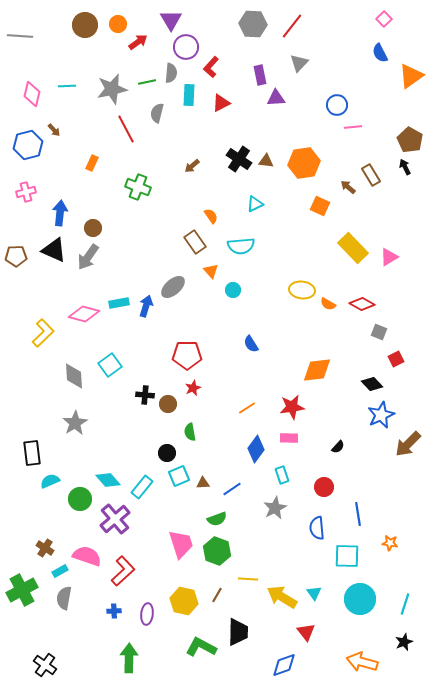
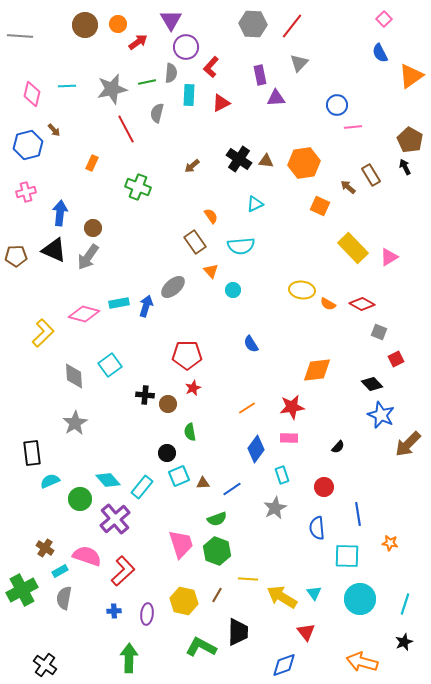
blue star at (381, 415): rotated 24 degrees counterclockwise
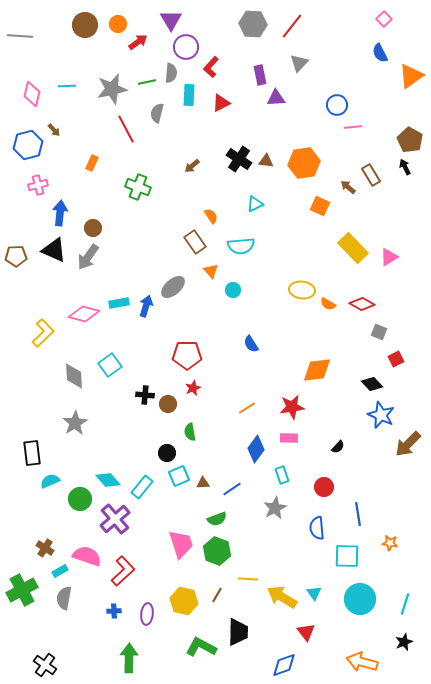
pink cross at (26, 192): moved 12 px right, 7 px up
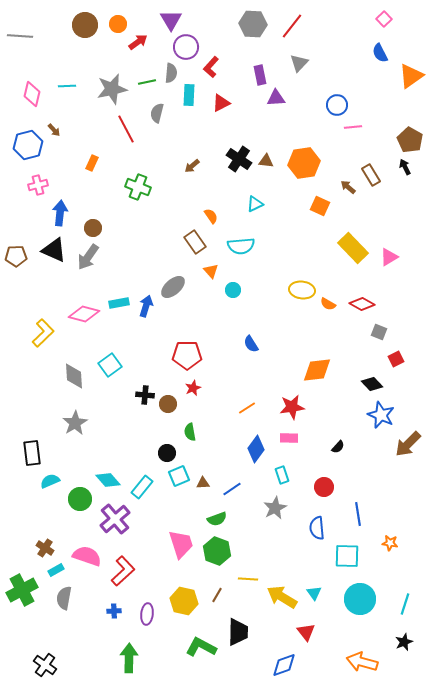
cyan rectangle at (60, 571): moved 4 px left, 1 px up
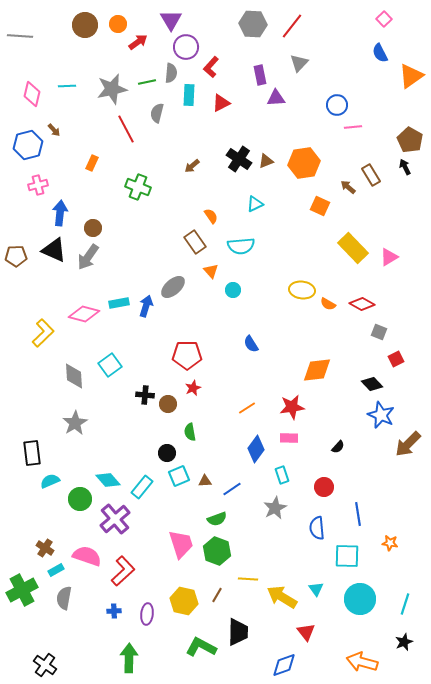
brown triangle at (266, 161): rotated 28 degrees counterclockwise
brown triangle at (203, 483): moved 2 px right, 2 px up
cyan triangle at (314, 593): moved 2 px right, 4 px up
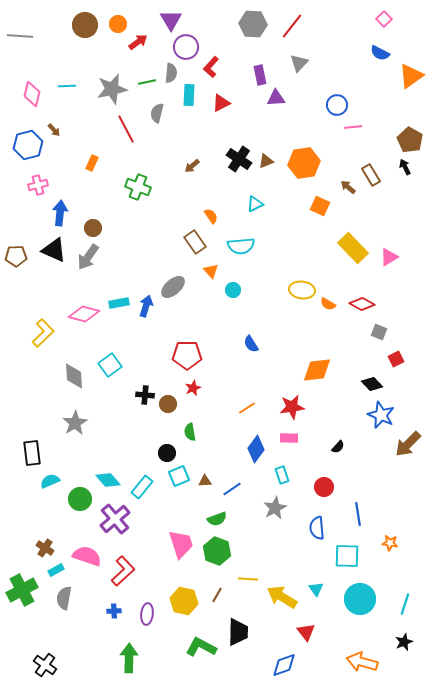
blue semicircle at (380, 53): rotated 36 degrees counterclockwise
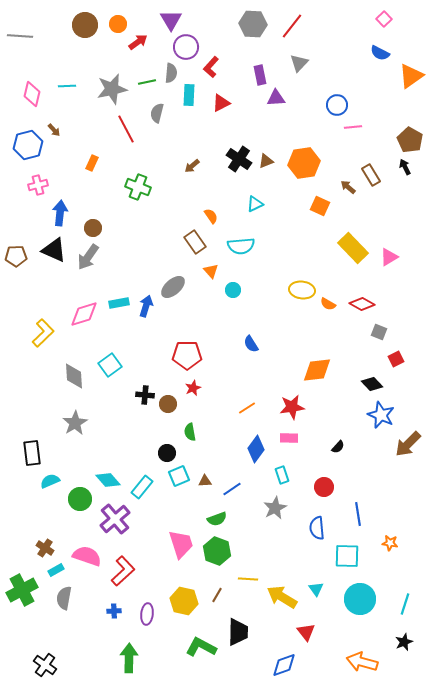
pink diamond at (84, 314): rotated 32 degrees counterclockwise
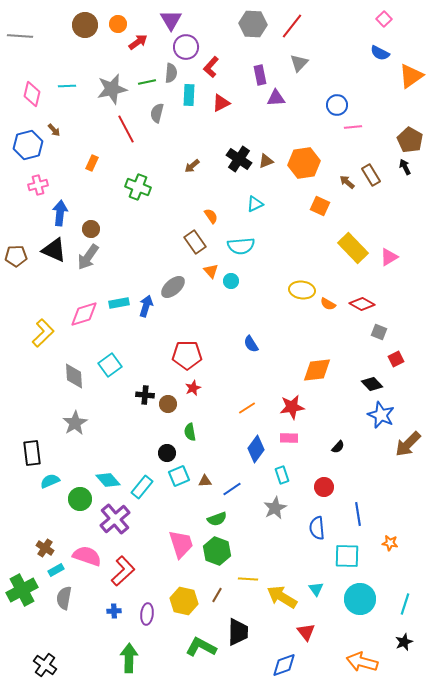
brown arrow at (348, 187): moved 1 px left, 5 px up
brown circle at (93, 228): moved 2 px left, 1 px down
cyan circle at (233, 290): moved 2 px left, 9 px up
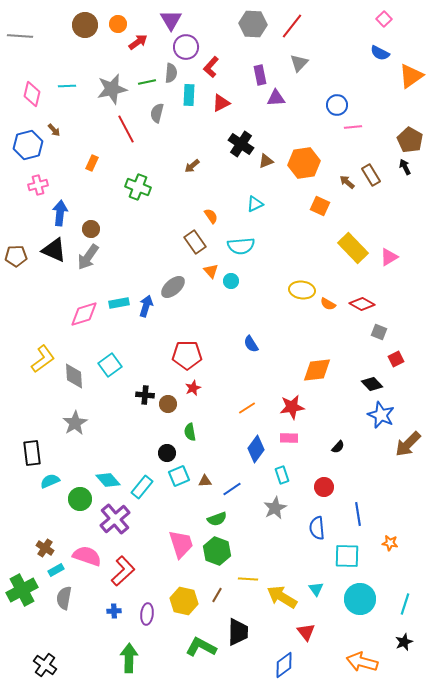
black cross at (239, 159): moved 2 px right, 15 px up
yellow L-shape at (43, 333): moved 26 px down; rotated 8 degrees clockwise
blue diamond at (284, 665): rotated 16 degrees counterclockwise
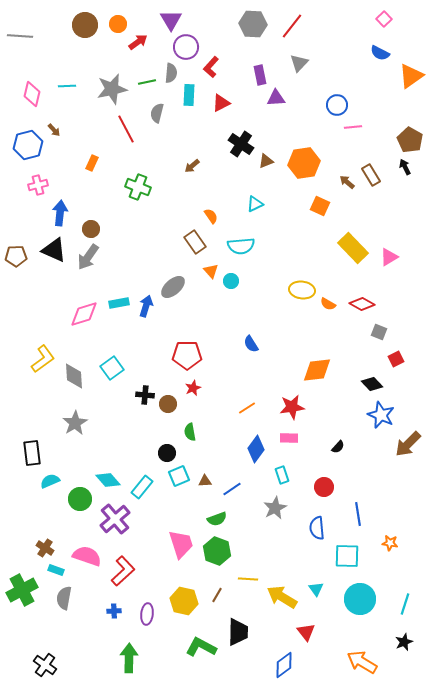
cyan square at (110, 365): moved 2 px right, 3 px down
cyan rectangle at (56, 570): rotated 49 degrees clockwise
orange arrow at (362, 662): rotated 16 degrees clockwise
